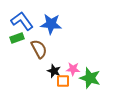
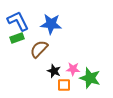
blue L-shape: moved 4 px left; rotated 10 degrees clockwise
brown semicircle: rotated 108 degrees counterclockwise
orange square: moved 1 px right, 4 px down
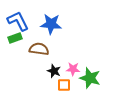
green rectangle: moved 2 px left
brown semicircle: rotated 54 degrees clockwise
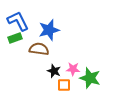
blue star: moved 2 px left, 6 px down; rotated 20 degrees counterclockwise
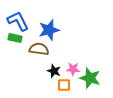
green rectangle: rotated 32 degrees clockwise
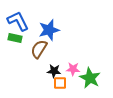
brown semicircle: rotated 66 degrees counterclockwise
black star: rotated 16 degrees counterclockwise
green star: rotated 10 degrees clockwise
orange square: moved 4 px left, 2 px up
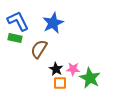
blue star: moved 4 px right, 7 px up; rotated 10 degrees counterclockwise
black star: moved 2 px right, 2 px up; rotated 24 degrees clockwise
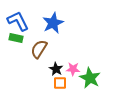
green rectangle: moved 1 px right
